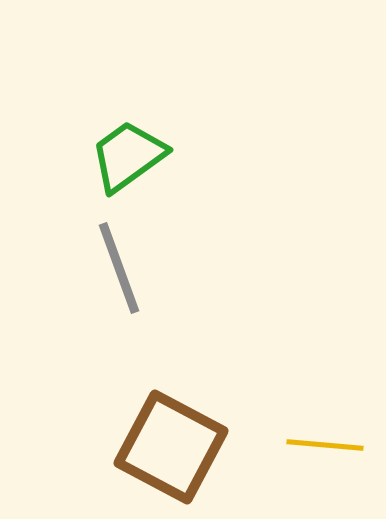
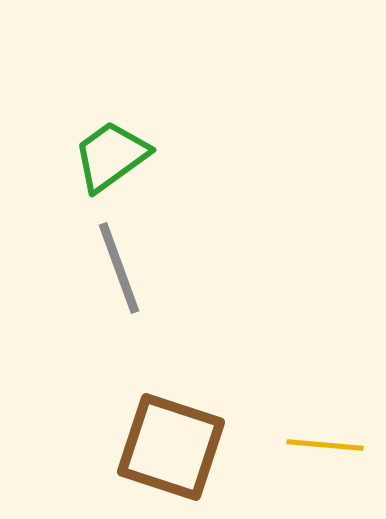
green trapezoid: moved 17 px left
brown square: rotated 10 degrees counterclockwise
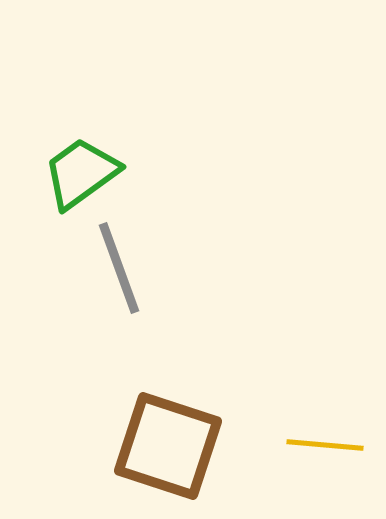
green trapezoid: moved 30 px left, 17 px down
brown square: moved 3 px left, 1 px up
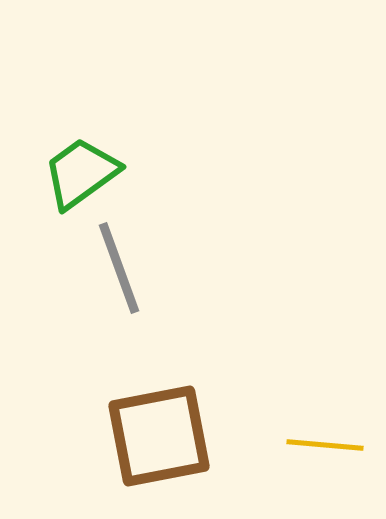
brown square: moved 9 px left, 10 px up; rotated 29 degrees counterclockwise
